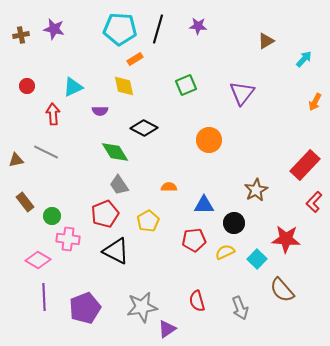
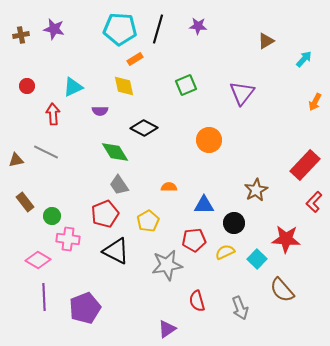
gray star at (142, 307): moved 25 px right, 42 px up
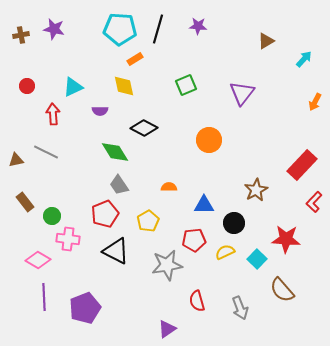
red rectangle at (305, 165): moved 3 px left
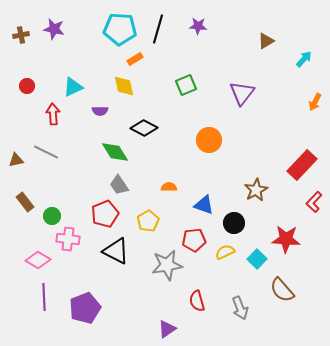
blue triangle at (204, 205): rotated 20 degrees clockwise
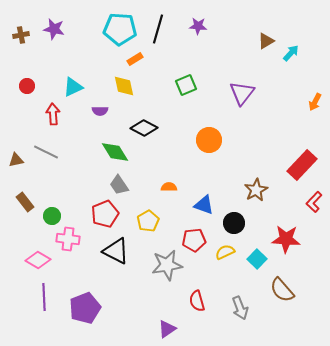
cyan arrow at (304, 59): moved 13 px left, 6 px up
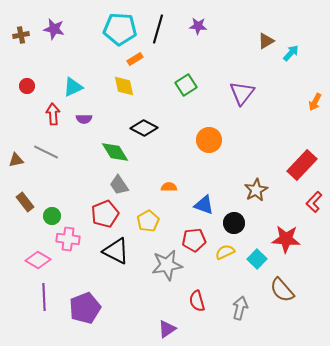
green square at (186, 85): rotated 10 degrees counterclockwise
purple semicircle at (100, 111): moved 16 px left, 8 px down
gray arrow at (240, 308): rotated 145 degrees counterclockwise
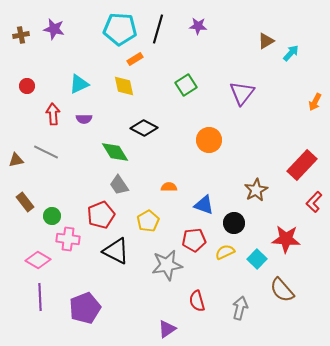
cyan triangle at (73, 87): moved 6 px right, 3 px up
red pentagon at (105, 214): moved 4 px left, 1 px down
purple line at (44, 297): moved 4 px left
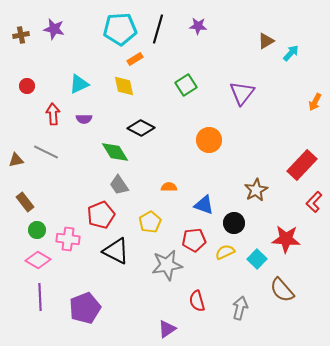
cyan pentagon at (120, 29): rotated 8 degrees counterclockwise
black diamond at (144, 128): moved 3 px left
green circle at (52, 216): moved 15 px left, 14 px down
yellow pentagon at (148, 221): moved 2 px right, 1 px down
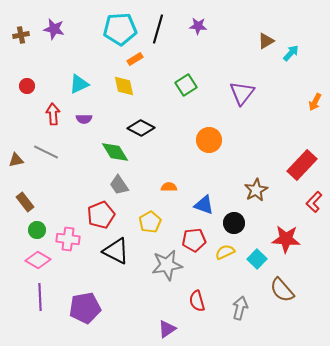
purple pentagon at (85, 308): rotated 12 degrees clockwise
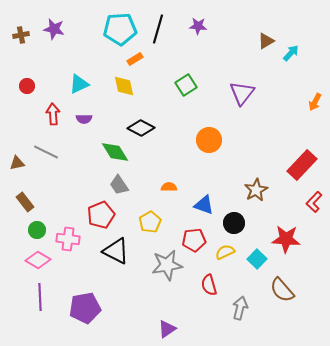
brown triangle at (16, 160): moved 1 px right, 3 px down
red semicircle at (197, 301): moved 12 px right, 16 px up
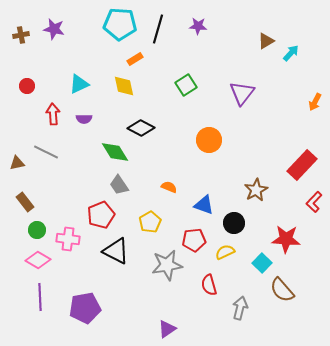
cyan pentagon at (120, 29): moved 5 px up; rotated 8 degrees clockwise
orange semicircle at (169, 187): rotated 21 degrees clockwise
cyan square at (257, 259): moved 5 px right, 4 px down
